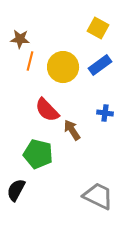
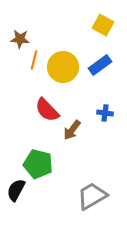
yellow square: moved 5 px right, 3 px up
orange line: moved 4 px right, 1 px up
brown arrow: rotated 110 degrees counterclockwise
green pentagon: moved 10 px down
gray trapezoid: moved 6 px left; rotated 56 degrees counterclockwise
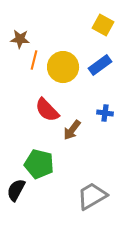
green pentagon: moved 1 px right
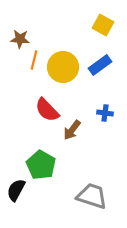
green pentagon: moved 2 px right, 1 px down; rotated 16 degrees clockwise
gray trapezoid: rotated 48 degrees clockwise
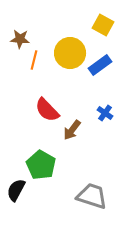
yellow circle: moved 7 px right, 14 px up
blue cross: rotated 28 degrees clockwise
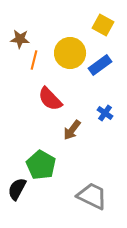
red semicircle: moved 3 px right, 11 px up
black semicircle: moved 1 px right, 1 px up
gray trapezoid: rotated 8 degrees clockwise
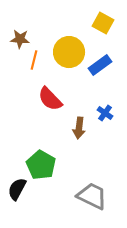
yellow square: moved 2 px up
yellow circle: moved 1 px left, 1 px up
brown arrow: moved 7 px right, 2 px up; rotated 30 degrees counterclockwise
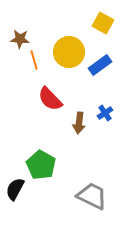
orange line: rotated 30 degrees counterclockwise
blue cross: rotated 21 degrees clockwise
brown arrow: moved 5 px up
black semicircle: moved 2 px left
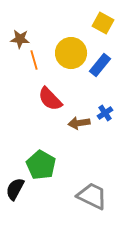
yellow circle: moved 2 px right, 1 px down
blue rectangle: rotated 15 degrees counterclockwise
brown arrow: rotated 75 degrees clockwise
